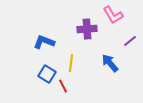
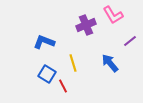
purple cross: moved 1 px left, 4 px up; rotated 18 degrees counterclockwise
yellow line: moved 2 px right; rotated 24 degrees counterclockwise
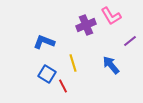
pink L-shape: moved 2 px left, 1 px down
blue arrow: moved 1 px right, 2 px down
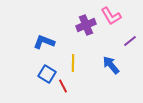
yellow line: rotated 18 degrees clockwise
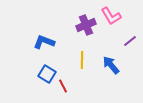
yellow line: moved 9 px right, 3 px up
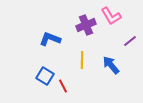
blue L-shape: moved 6 px right, 3 px up
blue square: moved 2 px left, 2 px down
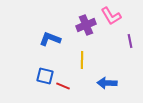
purple line: rotated 64 degrees counterclockwise
blue arrow: moved 4 px left, 18 px down; rotated 48 degrees counterclockwise
blue square: rotated 18 degrees counterclockwise
red line: rotated 40 degrees counterclockwise
